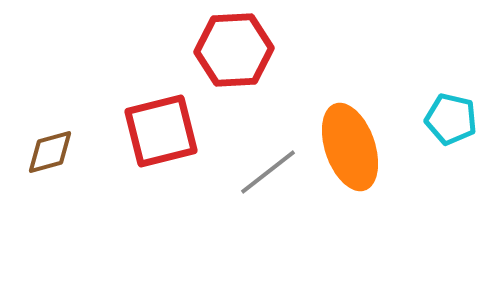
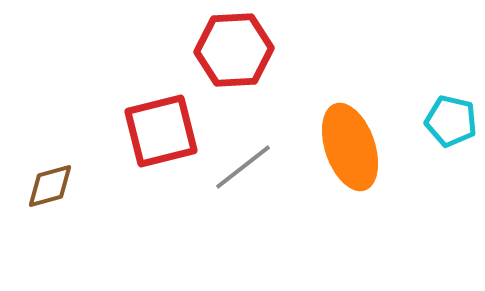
cyan pentagon: moved 2 px down
brown diamond: moved 34 px down
gray line: moved 25 px left, 5 px up
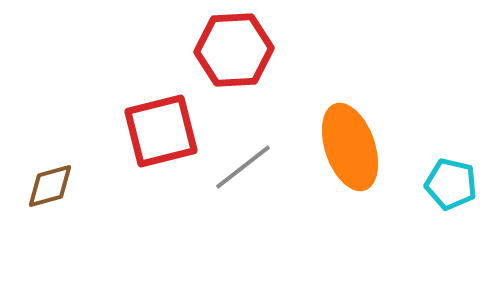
cyan pentagon: moved 63 px down
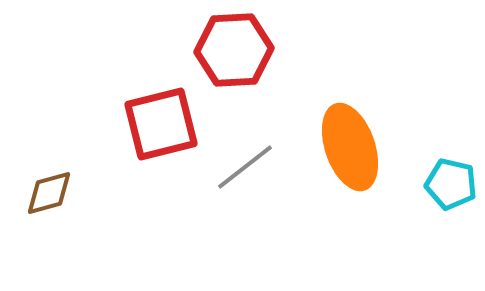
red square: moved 7 px up
gray line: moved 2 px right
brown diamond: moved 1 px left, 7 px down
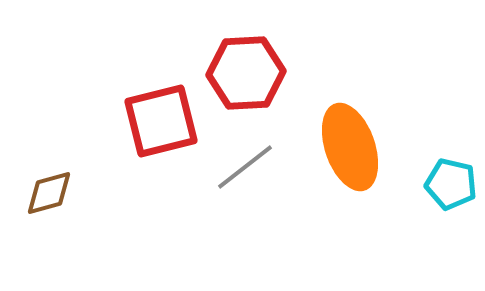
red hexagon: moved 12 px right, 23 px down
red square: moved 3 px up
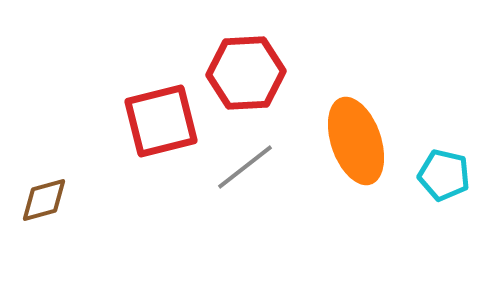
orange ellipse: moved 6 px right, 6 px up
cyan pentagon: moved 7 px left, 9 px up
brown diamond: moved 5 px left, 7 px down
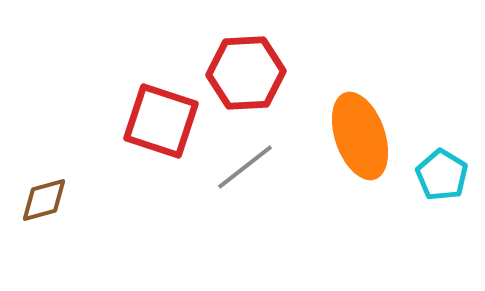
red square: rotated 32 degrees clockwise
orange ellipse: moved 4 px right, 5 px up
cyan pentagon: moved 2 px left; rotated 18 degrees clockwise
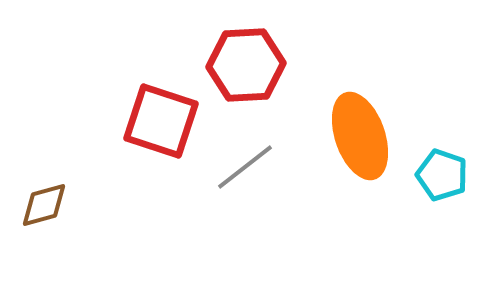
red hexagon: moved 8 px up
cyan pentagon: rotated 12 degrees counterclockwise
brown diamond: moved 5 px down
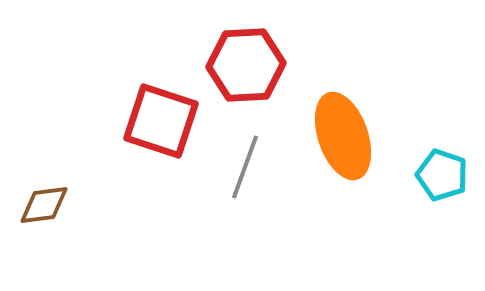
orange ellipse: moved 17 px left
gray line: rotated 32 degrees counterclockwise
brown diamond: rotated 8 degrees clockwise
